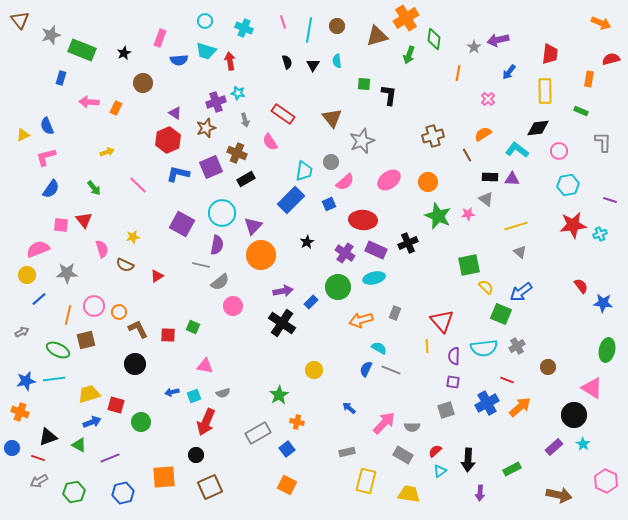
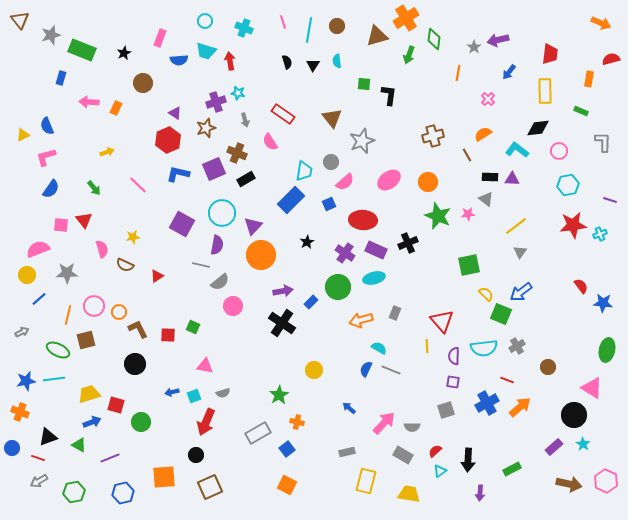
purple square at (211, 167): moved 3 px right, 2 px down
yellow line at (516, 226): rotated 20 degrees counterclockwise
gray triangle at (520, 252): rotated 24 degrees clockwise
yellow semicircle at (486, 287): moved 7 px down
brown arrow at (559, 495): moved 10 px right, 11 px up
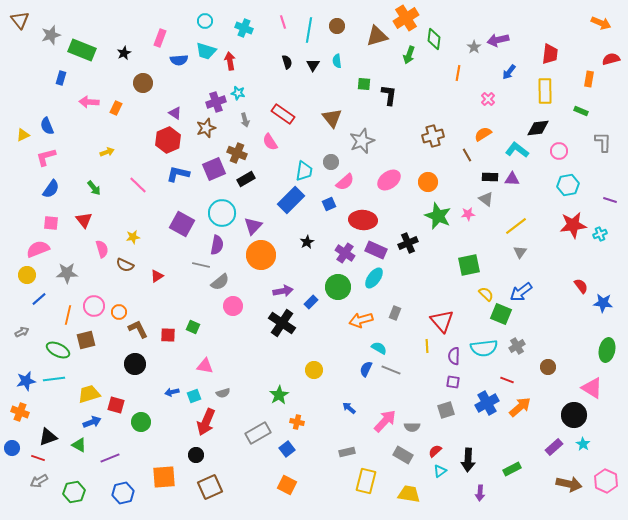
pink square at (61, 225): moved 10 px left, 2 px up
cyan ellipse at (374, 278): rotated 40 degrees counterclockwise
pink arrow at (384, 423): moved 1 px right, 2 px up
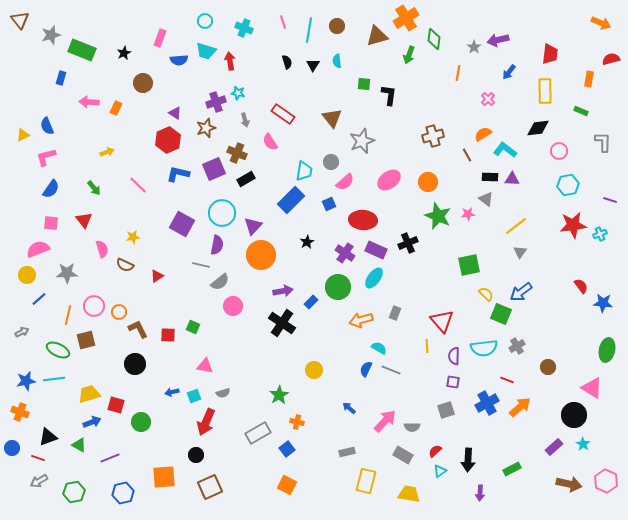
cyan L-shape at (517, 150): moved 12 px left
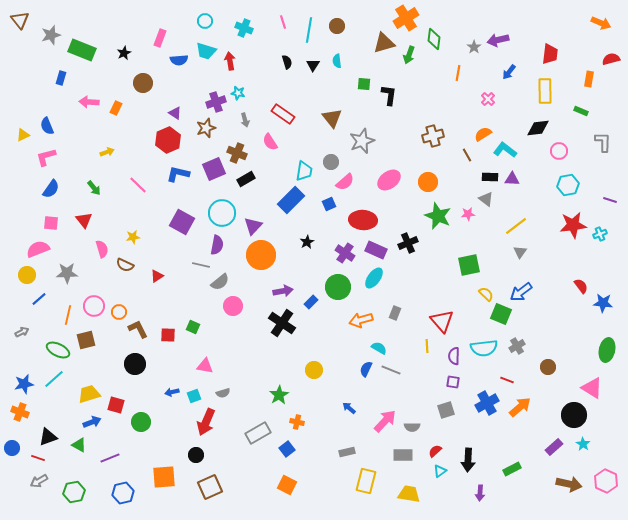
brown triangle at (377, 36): moved 7 px right, 7 px down
purple square at (182, 224): moved 2 px up
cyan line at (54, 379): rotated 35 degrees counterclockwise
blue star at (26, 381): moved 2 px left, 3 px down
gray rectangle at (403, 455): rotated 30 degrees counterclockwise
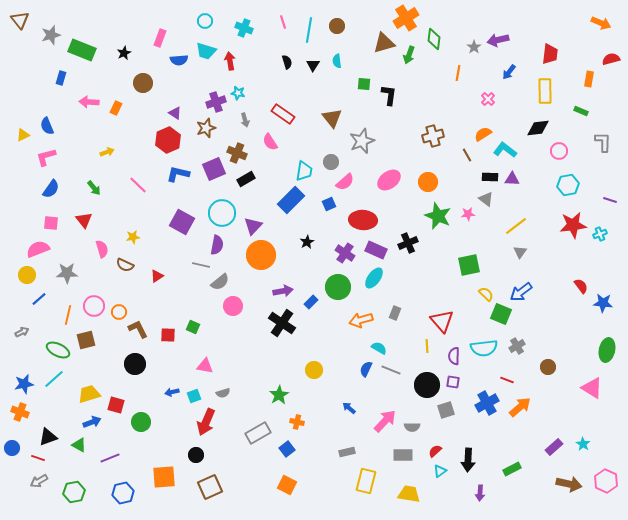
black circle at (574, 415): moved 147 px left, 30 px up
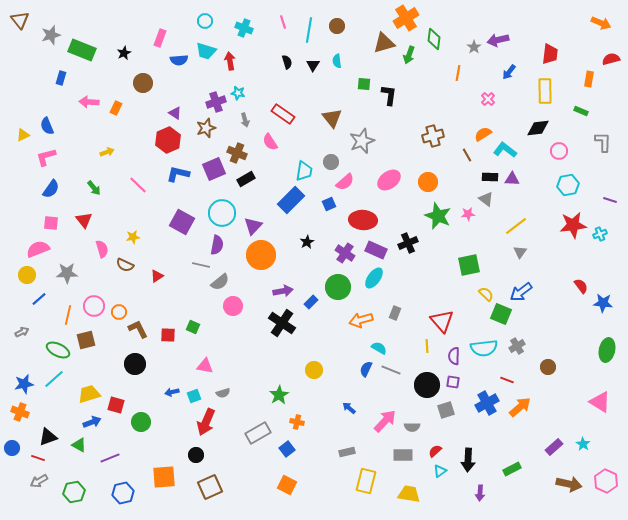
pink triangle at (592, 388): moved 8 px right, 14 px down
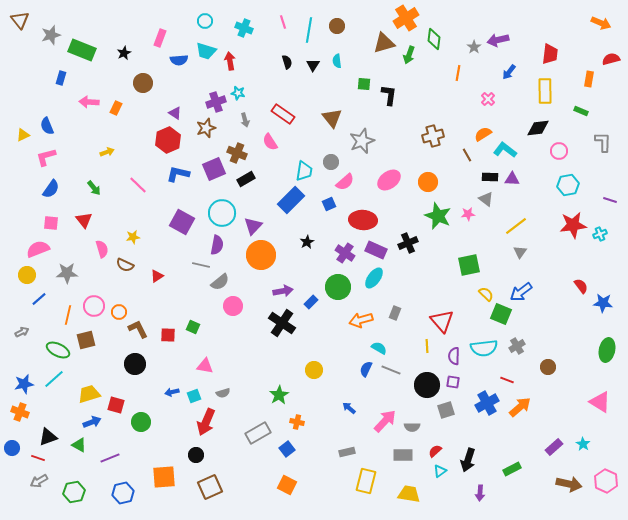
black arrow at (468, 460): rotated 15 degrees clockwise
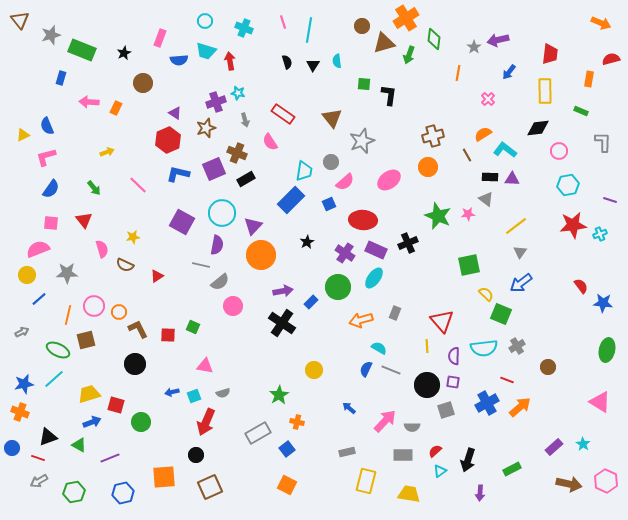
brown circle at (337, 26): moved 25 px right
orange circle at (428, 182): moved 15 px up
blue arrow at (521, 292): moved 9 px up
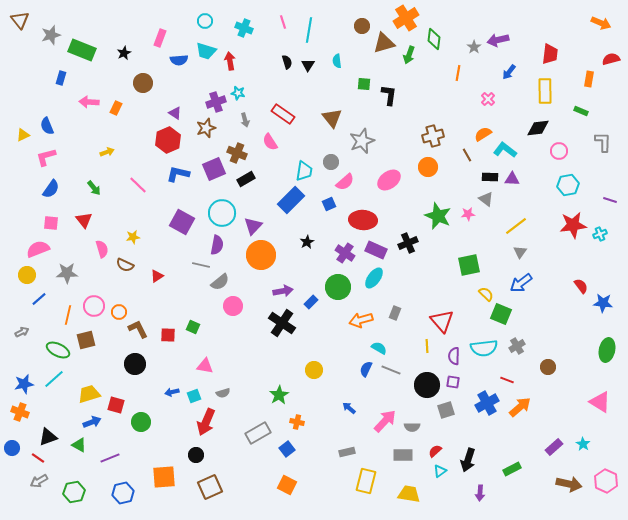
black triangle at (313, 65): moved 5 px left
red line at (38, 458): rotated 16 degrees clockwise
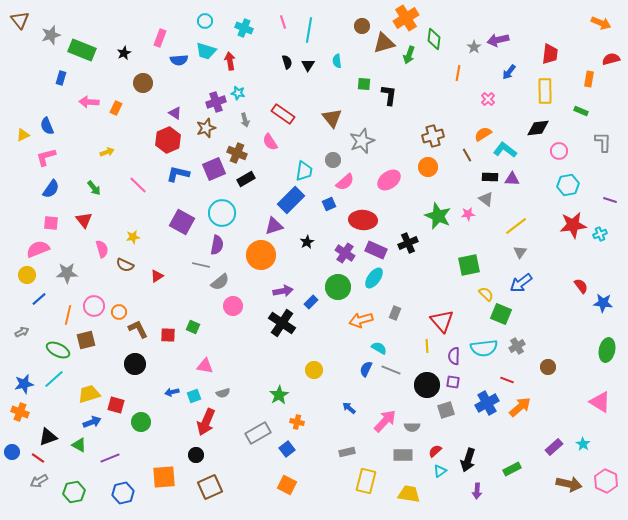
gray circle at (331, 162): moved 2 px right, 2 px up
purple triangle at (253, 226): moved 21 px right; rotated 30 degrees clockwise
blue circle at (12, 448): moved 4 px down
purple arrow at (480, 493): moved 3 px left, 2 px up
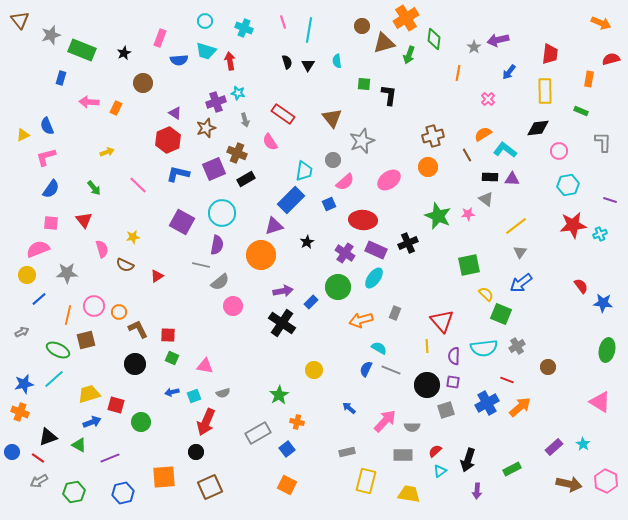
green square at (193, 327): moved 21 px left, 31 px down
black circle at (196, 455): moved 3 px up
